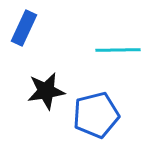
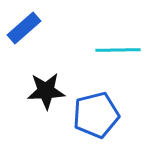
blue rectangle: rotated 24 degrees clockwise
black star: rotated 6 degrees clockwise
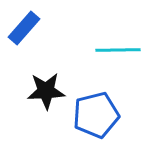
blue rectangle: rotated 8 degrees counterclockwise
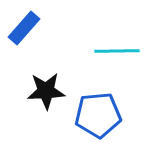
cyan line: moved 1 px left, 1 px down
blue pentagon: moved 2 px right; rotated 9 degrees clockwise
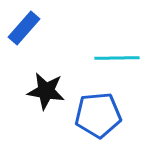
cyan line: moved 7 px down
black star: rotated 12 degrees clockwise
